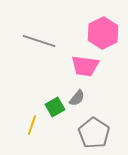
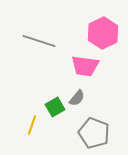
gray pentagon: rotated 12 degrees counterclockwise
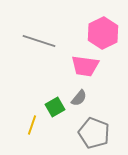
gray semicircle: moved 2 px right
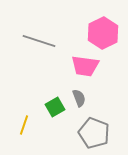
gray semicircle: rotated 60 degrees counterclockwise
yellow line: moved 8 px left
